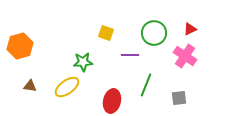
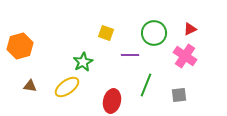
green star: rotated 24 degrees counterclockwise
gray square: moved 3 px up
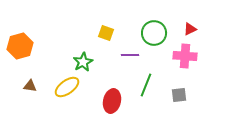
pink cross: rotated 30 degrees counterclockwise
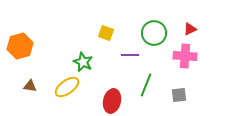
green star: rotated 18 degrees counterclockwise
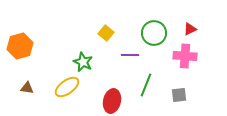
yellow square: rotated 21 degrees clockwise
brown triangle: moved 3 px left, 2 px down
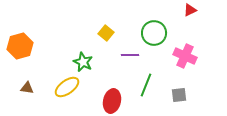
red triangle: moved 19 px up
pink cross: rotated 20 degrees clockwise
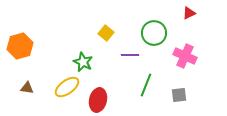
red triangle: moved 1 px left, 3 px down
red ellipse: moved 14 px left, 1 px up
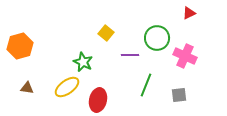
green circle: moved 3 px right, 5 px down
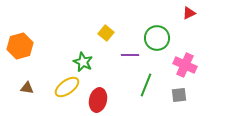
pink cross: moved 9 px down
